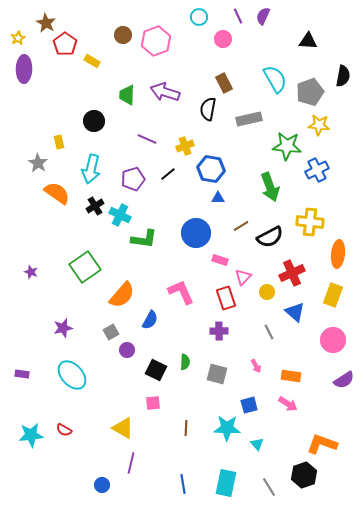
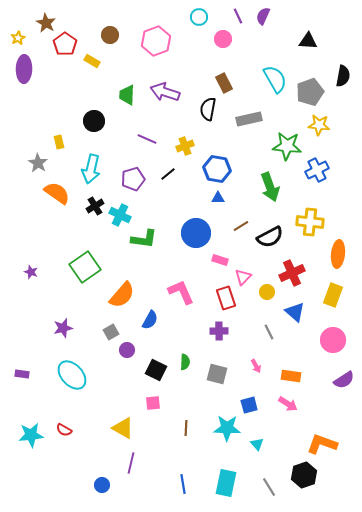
brown circle at (123, 35): moved 13 px left
blue hexagon at (211, 169): moved 6 px right
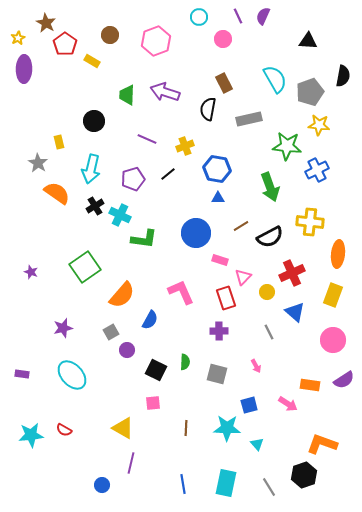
orange rectangle at (291, 376): moved 19 px right, 9 px down
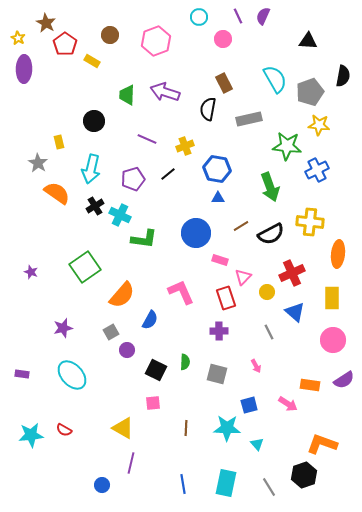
yellow star at (18, 38): rotated 16 degrees counterclockwise
black semicircle at (270, 237): moved 1 px right, 3 px up
yellow rectangle at (333, 295): moved 1 px left, 3 px down; rotated 20 degrees counterclockwise
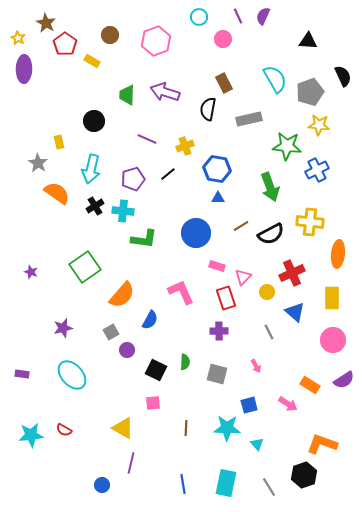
black semicircle at (343, 76): rotated 35 degrees counterclockwise
cyan cross at (120, 215): moved 3 px right, 4 px up; rotated 20 degrees counterclockwise
pink rectangle at (220, 260): moved 3 px left, 6 px down
orange rectangle at (310, 385): rotated 24 degrees clockwise
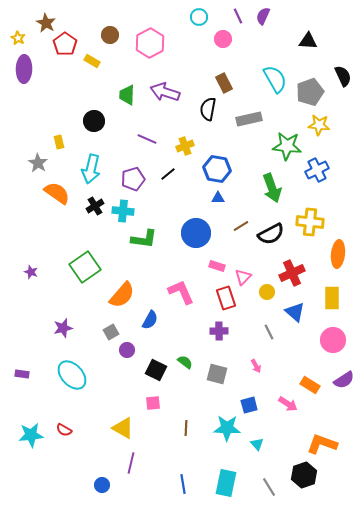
pink hexagon at (156, 41): moved 6 px left, 2 px down; rotated 8 degrees counterclockwise
green arrow at (270, 187): moved 2 px right, 1 px down
green semicircle at (185, 362): rotated 56 degrees counterclockwise
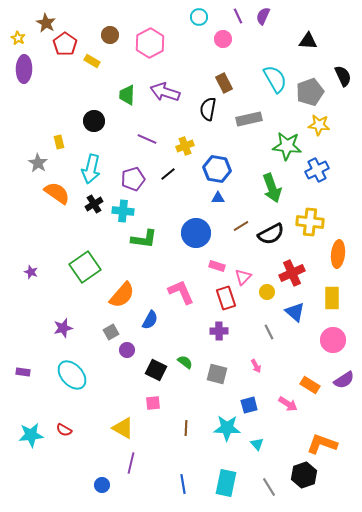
black cross at (95, 206): moved 1 px left, 2 px up
purple rectangle at (22, 374): moved 1 px right, 2 px up
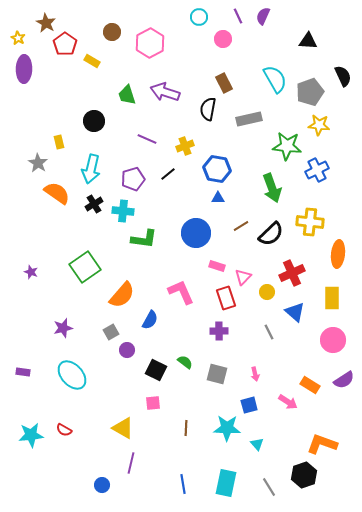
brown circle at (110, 35): moved 2 px right, 3 px up
green trapezoid at (127, 95): rotated 20 degrees counterclockwise
black semicircle at (271, 234): rotated 16 degrees counterclockwise
pink arrow at (256, 366): moved 1 px left, 8 px down; rotated 16 degrees clockwise
pink arrow at (288, 404): moved 2 px up
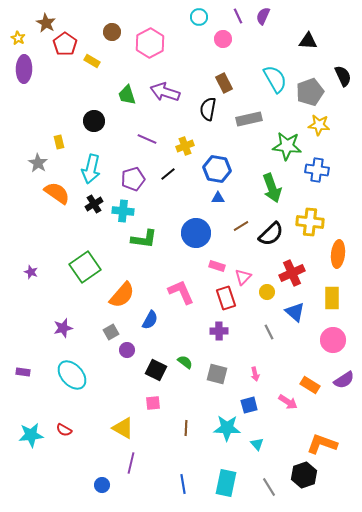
blue cross at (317, 170): rotated 35 degrees clockwise
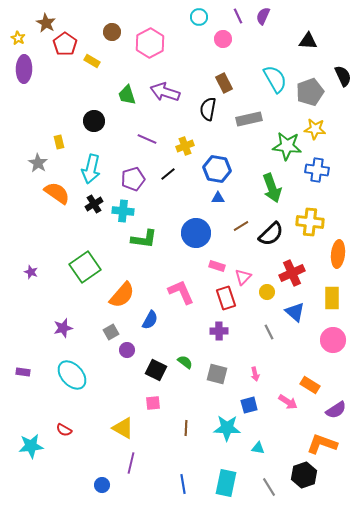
yellow star at (319, 125): moved 4 px left, 4 px down
purple semicircle at (344, 380): moved 8 px left, 30 px down
cyan star at (31, 435): moved 11 px down
cyan triangle at (257, 444): moved 1 px right, 4 px down; rotated 40 degrees counterclockwise
